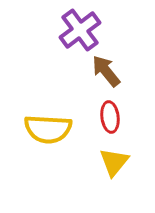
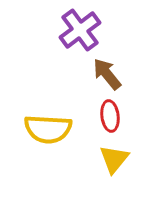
brown arrow: moved 1 px right, 3 px down
red ellipse: moved 1 px up
yellow triangle: moved 3 px up
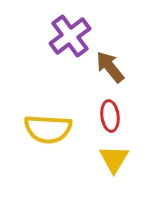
purple cross: moved 10 px left, 6 px down
brown arrow: moved 3 px right, 7 px up
yellow triangle: rotated 8 degrees counterclockwise
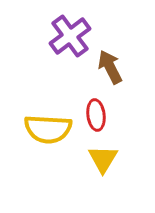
brown arrow: rotated 12 degrees clockwise
red ellipse: moved 14 px left, 1 px up
yellow triangle: moved 11 px left
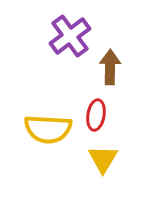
brown arrow: rotated 28 degrees clockwise
red ellipse: rotated 16 degrees clockwise
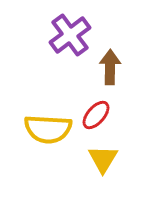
purple cross: moved 1 px up
red ellipse: rotated 32 degrees clockwise
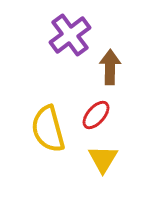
yellow semicircle: rotated 72 degrees clockwise
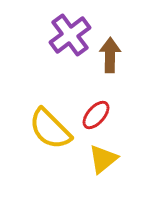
brown arrow: moved 12 px up
yellow semicircle: moved 2 px right; rotated 30 degrees counterclockwise
yellow triangle: rotated 20 degrees clockwise
